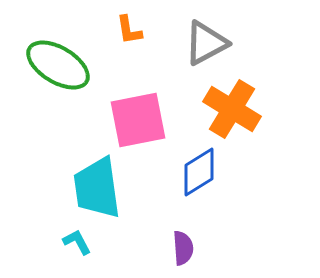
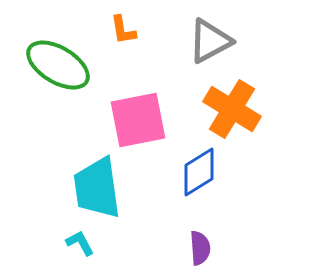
orange L-shape: moved 6 px left
gray triangle: moved 4 px right, 2 px up
cyan L-shape: moved 3 px right, 1 px down
purple semicircle: moved 17 px right
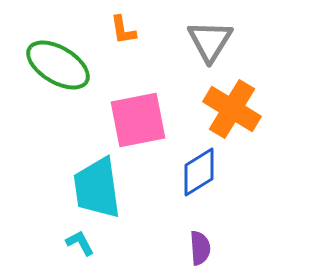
gray triangle: rotated 30 degrees counterclockwise
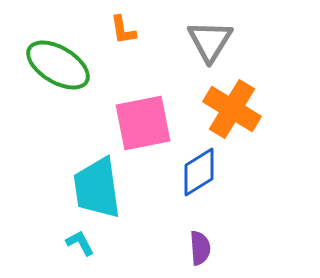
pink square: moved 5 px right, 3 px down
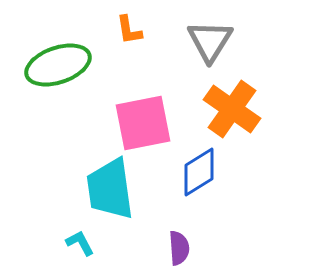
orange L-shape: moved 6 px right
green ellipse: rotated 50 degrees counterclockwise
orange cross: rotated 4 degrees clockwise
cyan trapezoid: moved 13 px right, 1 px down
purple semicircle: moved 21 px left
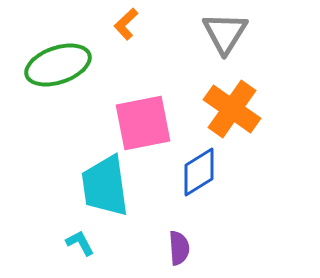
orange L-shape: moved 3 px left, 6 px up; rotated 56 degrees clockwise
gray triangle: moved 15 px right, 8 px up
cyan trapezoid: moved 5 px left, 3 px up
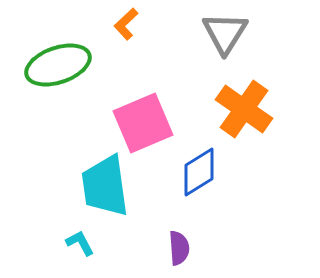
orange cross: moved 12 px right
pink square: rotated 12 degrees counterclockwise
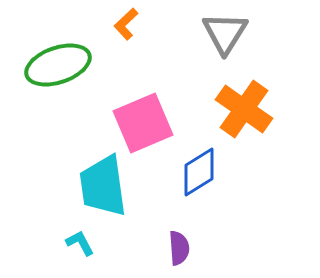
cyan trapezoid: moved 2 px left
